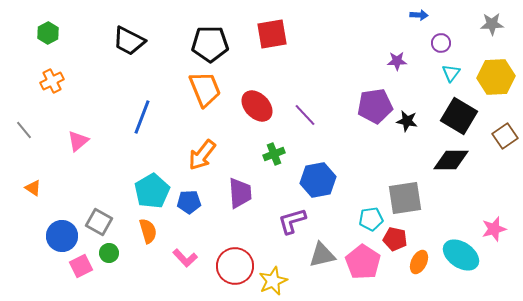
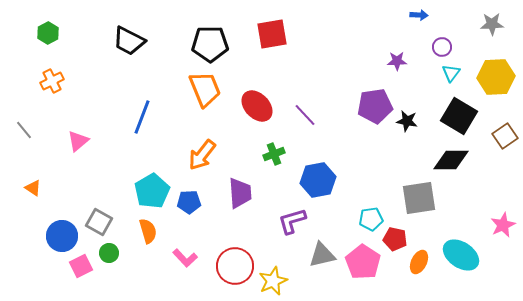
purple circle at (441, 43): moved 1 px right, 4 px down
gray square at (405, 198): moved 14 px right
pink star at (494, 229): moved 9 px right, 4 px up; rotated 10 degrees counterclockwise
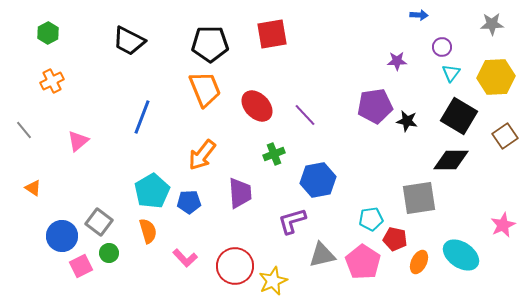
gray square at (99, 222): rotated 8 degrees clockwise
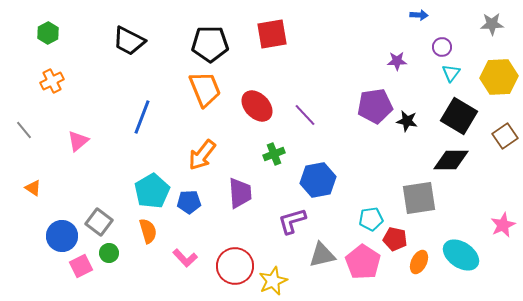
yellow hexagon at (496, 77): moved 3 px right
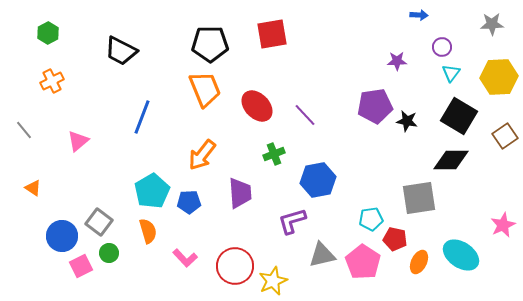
black trapezoid at (129, 41): moved 8 px left, 10 px down
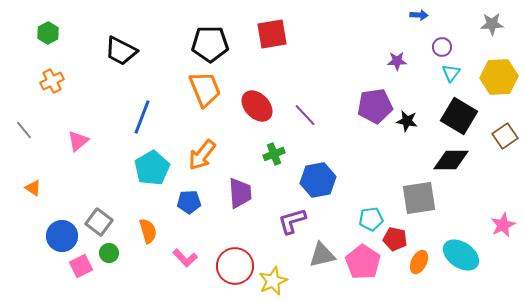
cyan pentagon at (152, 191): moved 23 px up
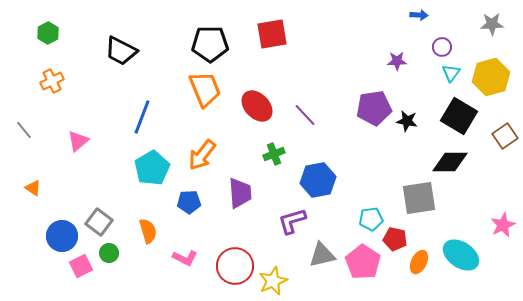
yellow hexagon at (499, 77): moved 8 px left; rotated 12 degrees counterclockwise
purple pentagon at (375, 106): moved 1 px left, 2 px down
black diamond at (451, 160): moved 1 px left, 2 px down
pink L-shape at (185, 258): rotated 20 degrees counterclockwise
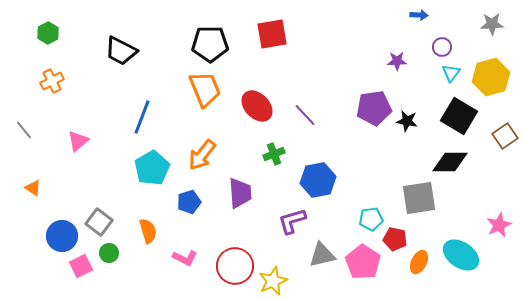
blue pentagon at (189, 202): rotated 15 degrees counterclockwise
pink star at (503, 225): moved 4 px left
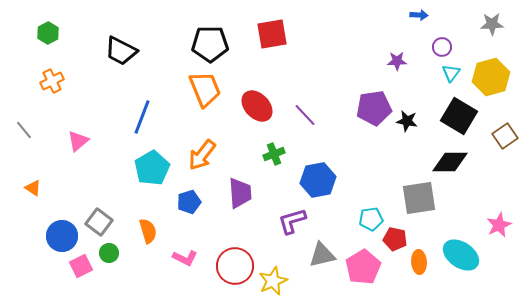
pink pentagon at (363, 262): moved 5 px down; rotated 8 degrees clockwise
orange ellipse at (419, 262): rotated 30 degrees counterclockwise
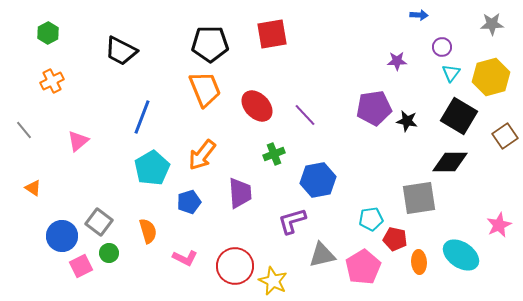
yellow star at (273, 281): rotated 24 degrees counterclockwise
